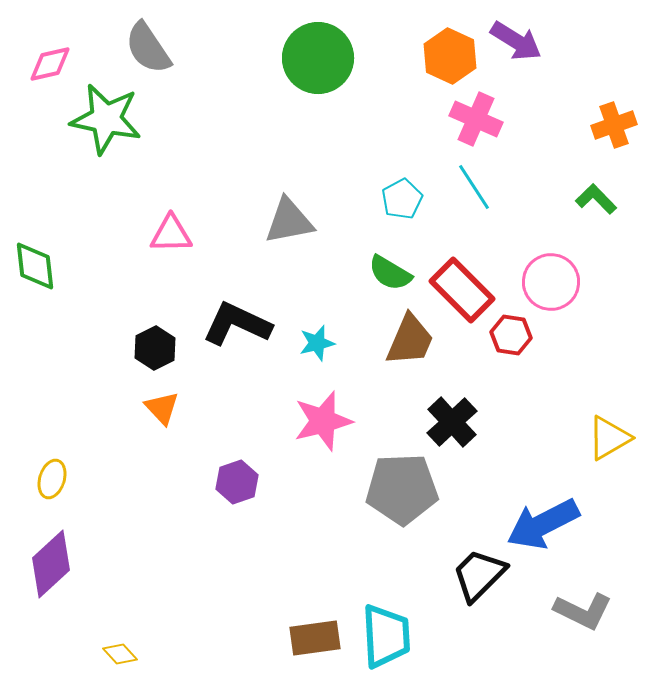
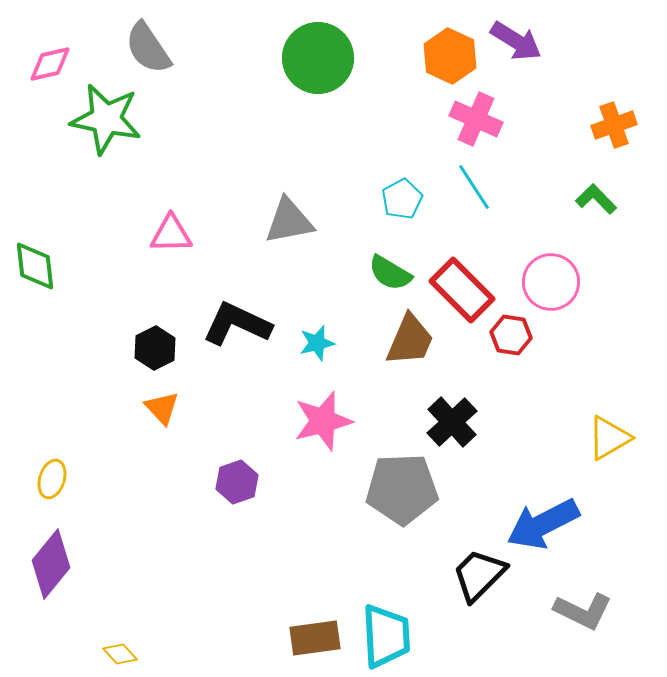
purple diamond: rotated 8 degrees counterclockwise
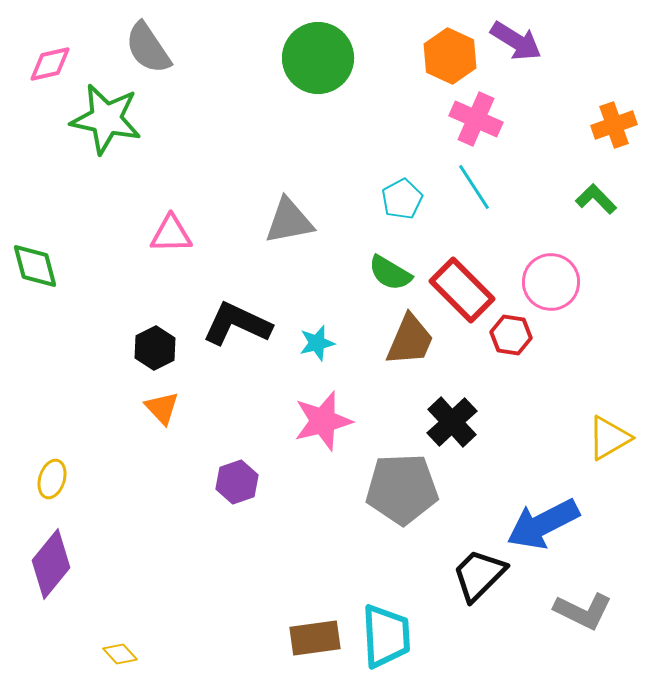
green diamond: rotated 8 degrees counterclockwise
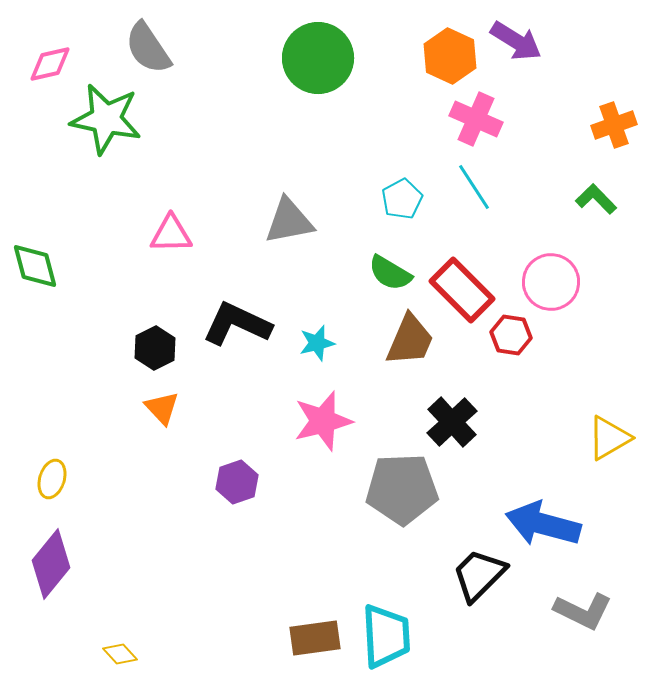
blue arrow: rotated 42 degrees clockwise
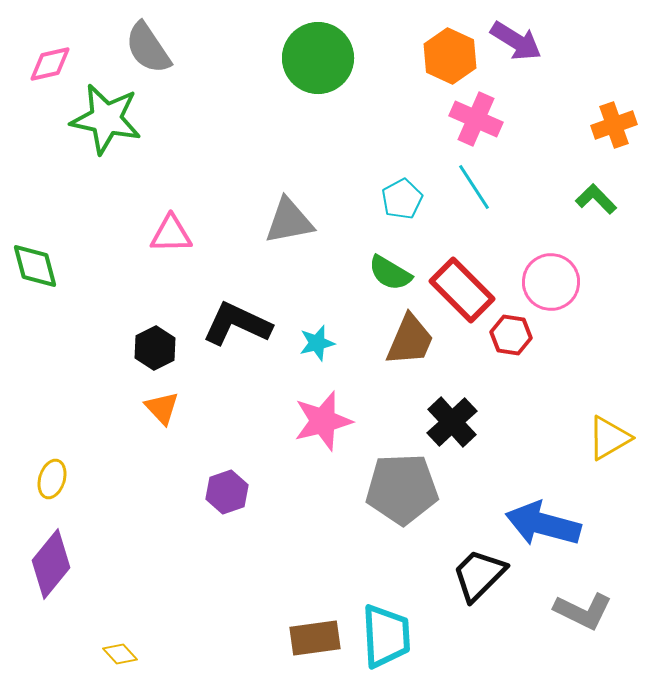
purple hexagon: moved 10 px left, 10 px down
